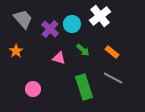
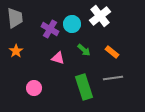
gray trapezoid: moved 8 px left, 1 px up; rotated 35 degrees clockwise
purple cross: rotated 12 degrees counterclockwise
green arrow: moved 1 px right
pink triangle: moved 1 px left
gray line: rotated 36 degrees counterclockwise
pink circle: moved 1 px right, 1 px up
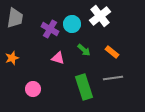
gray trapezoid: rotated 15 degrees clockwise
orange star: moved 4 px left, 7 px down; rotated 16 degrees clockwise
pink circle: moved 1 px left, 1 px down
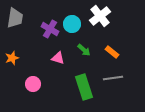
pink circle: moved 5 px up
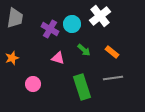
green rectangle: moved 2 px left
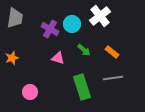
pink circle: moved 3 px left, 8 px down
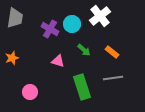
pink triangle: moved 3 px down
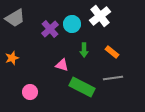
gray trapezoid: rotated 50 degrees clockwise
purple cross: rotated 18 degrees clockwise
green arrow: rotated 48 degrees clockwise
pink triangle: moved 4 px right, 4 px down
green rectangle: rotated 45 degrees counterclockwise
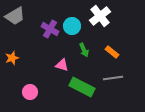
gray trapezoid: moved 2 px up
cyan circle: moved 2 px down
purple cross: rotated 18 degrees counterclockwise
green arrow: rotated 24 degrees counterclockwise
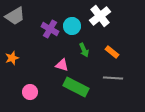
gray line: rotated 12 degrees clockwise
green rectangle: moved 6 px left
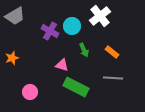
purple cross: moved 2 px down
